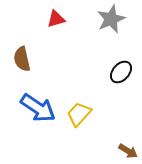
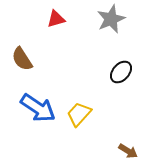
brown semicircle: rotated 20 degrees counterclockwise
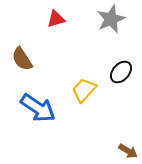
yellow trapezoid: moved 5 px right, 24 px up
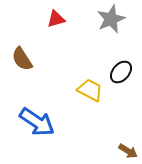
yellow trapezoid: moved 6 px right; rotated 76 degrees clockwise
blue arrow: moved 1 px left, 14 px down
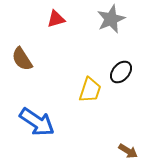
yellow trapezoid: rotated 80 degrees clockwise
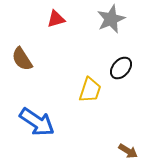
black ellipse: moved 4 px up
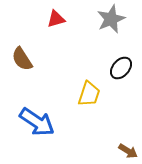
yellow trapezoid: moved 1 px left, 4 px down
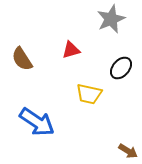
red triangle: moved 15 px right, 31 px down
yellow trapezoid: rotated 84 degrees clockwise
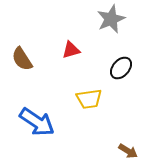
yellow trapezoid: moved 5 px down; rotated 20 degrees counterclockwise
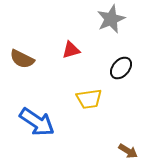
brown semicircle: rotated 30 degrees counterclockwise
